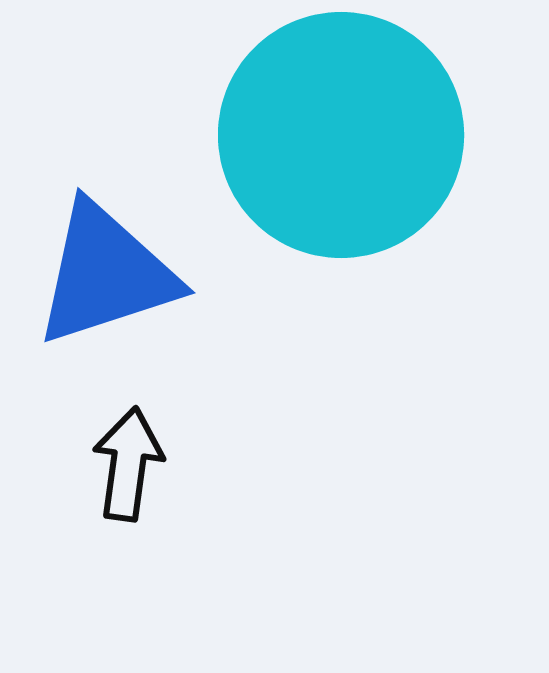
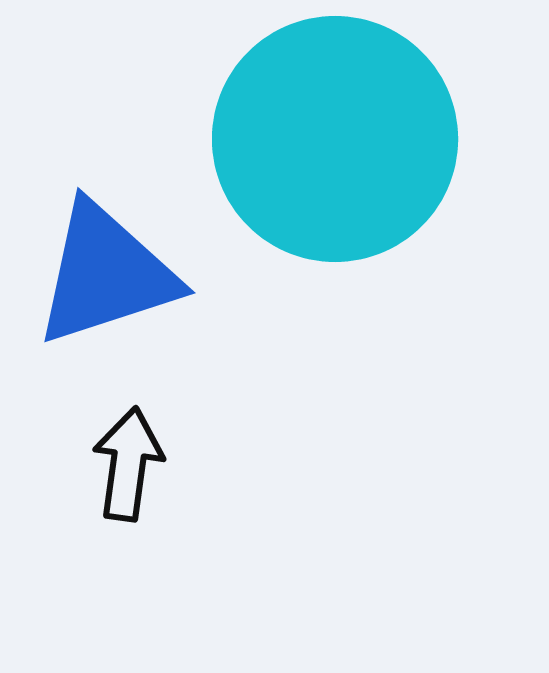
cyan circle: moved 6 px left, 4 px down
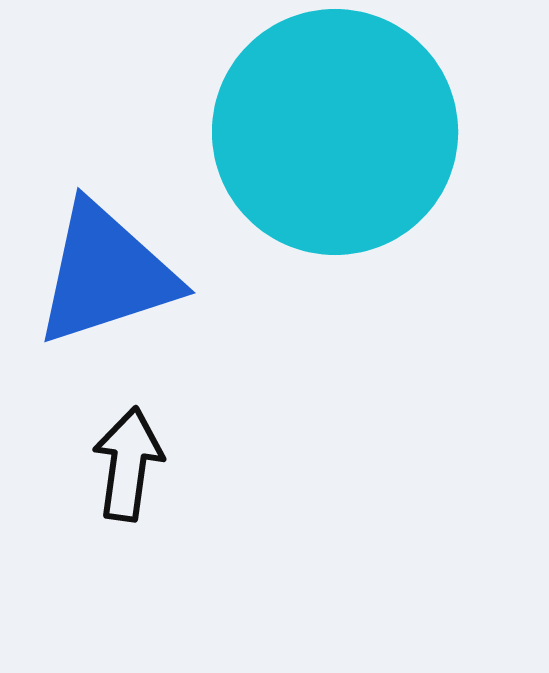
cyan circle: moved 7 px up
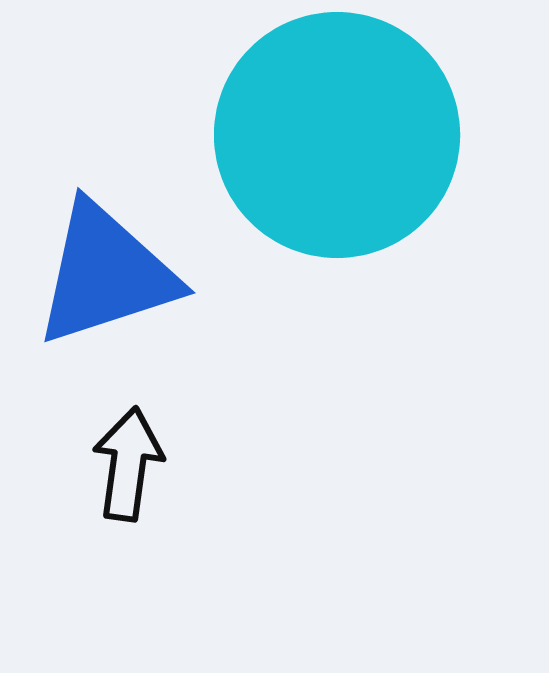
cyan circle: moved 2 px right, 3 px down
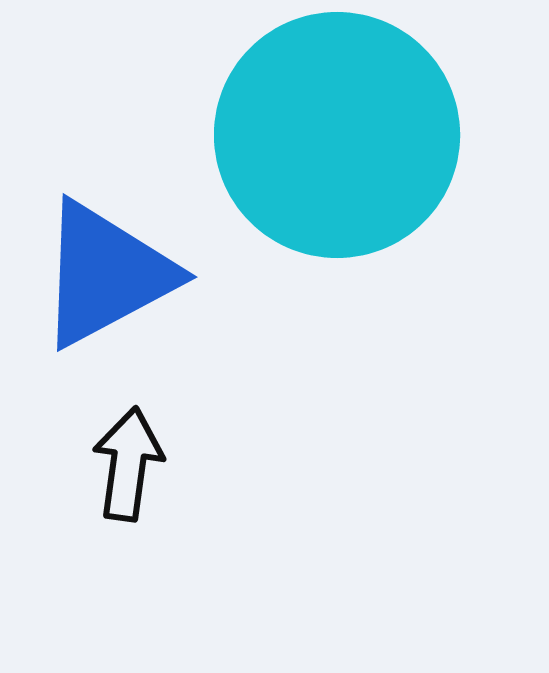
blue triangle: rotated 10 degrees counterclockwise
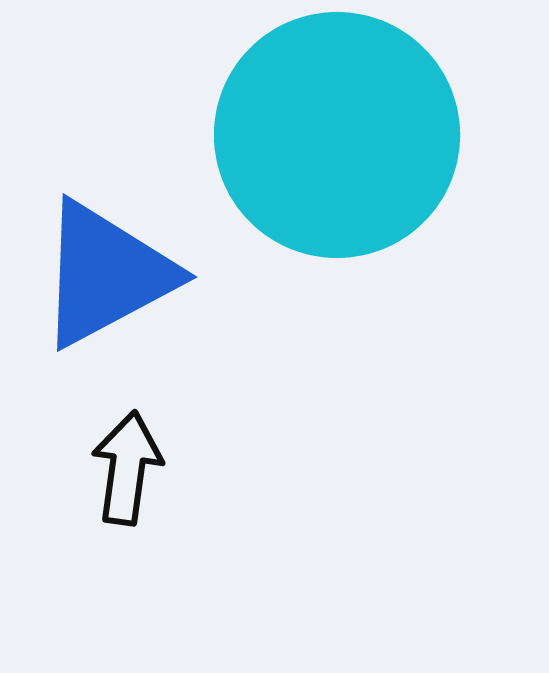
black arrow: moved 1 px left, 4 px down
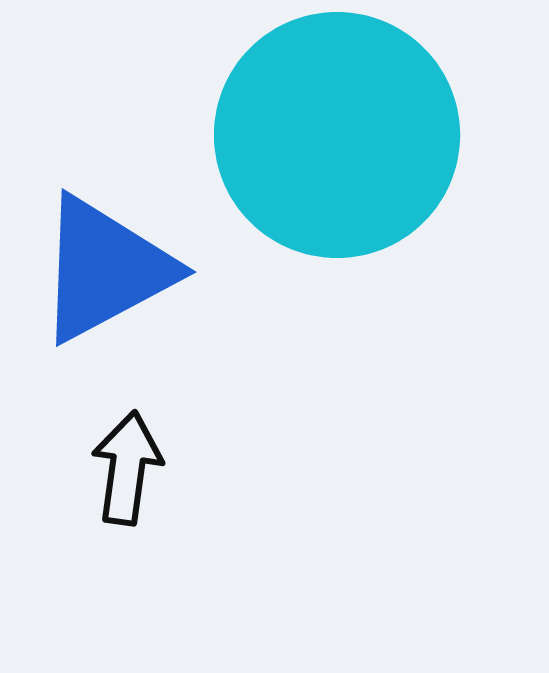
blue triangle: moved 1 px left, 5 px up
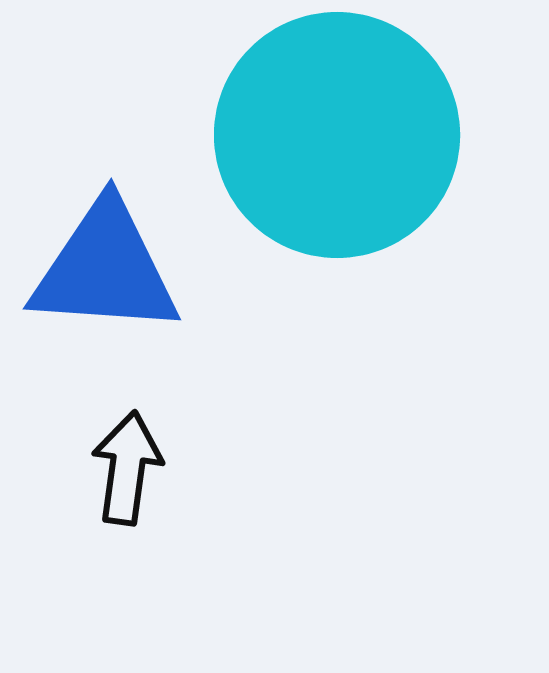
blue triangle: rotated 32 degrees clockwise
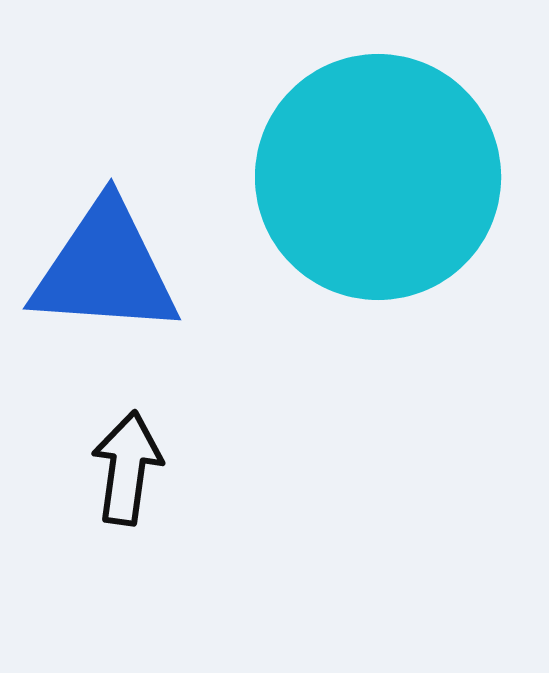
cyan circle: moved 41 px right, 42 px down
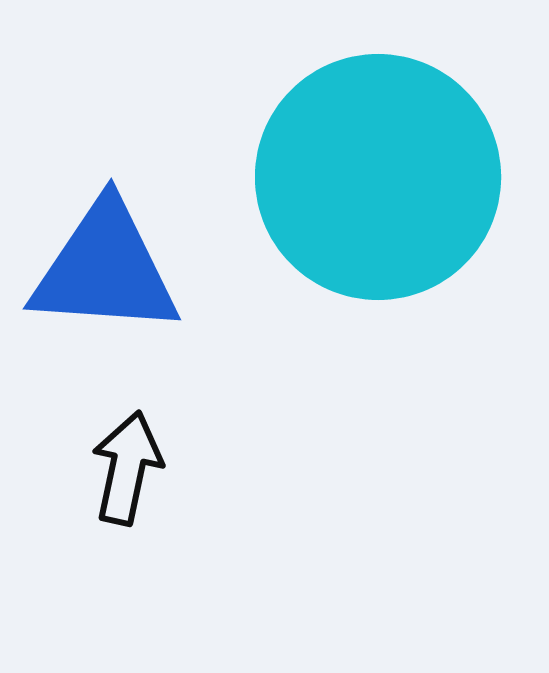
black arrow: rotated 4 degrees clockwise
